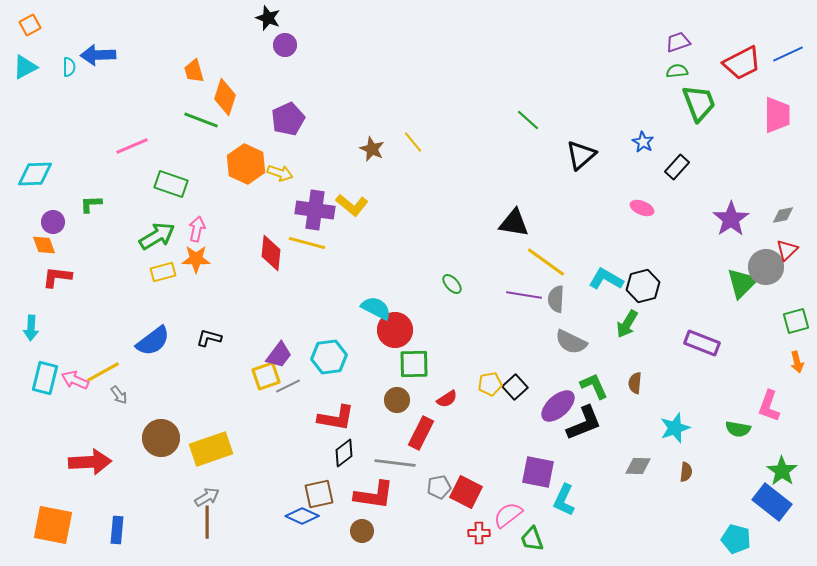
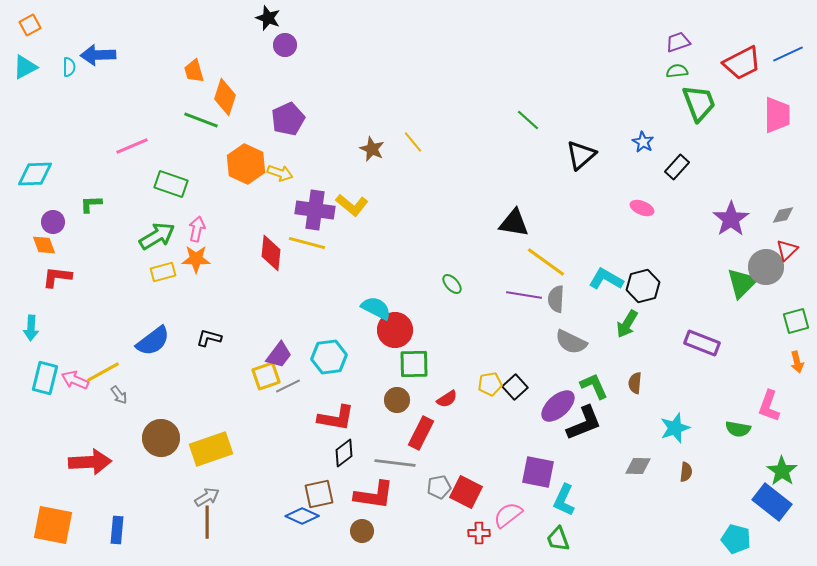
green trapezoid at (532, 539): moved 26 px right
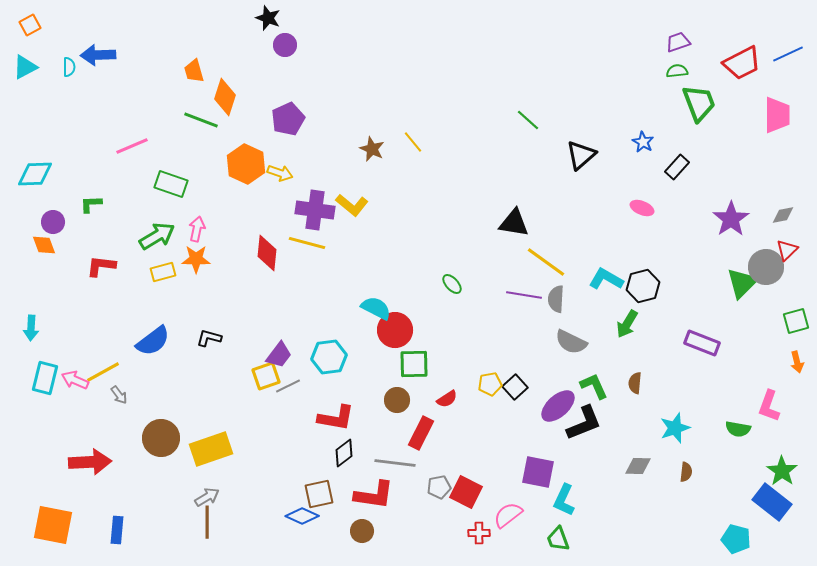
red diamond at (271, 253): moved 4 px left
red L-shape at (57, 277): moved 44 px right, 11 px up
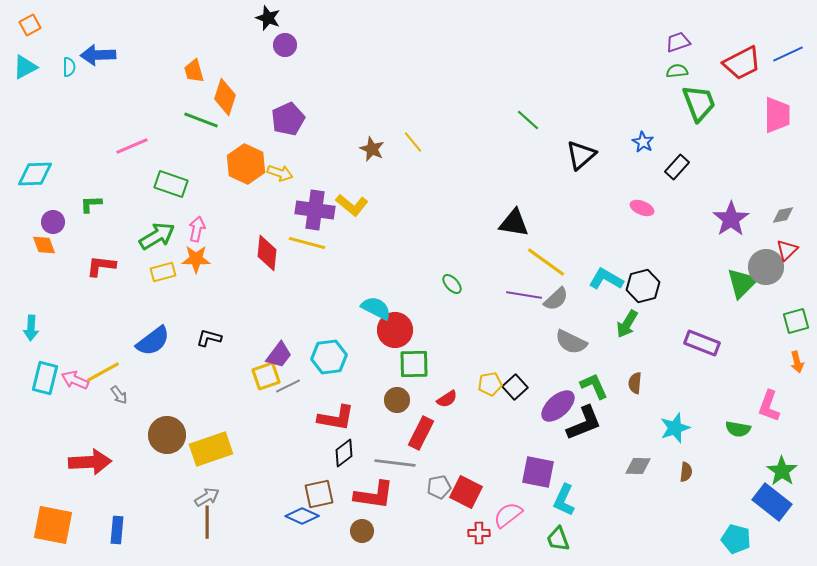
gray semicircle at (556, 299): rotated 136 degrees counterclockwise
brown circle at (161, 438): moved 6 px right, 3 px up
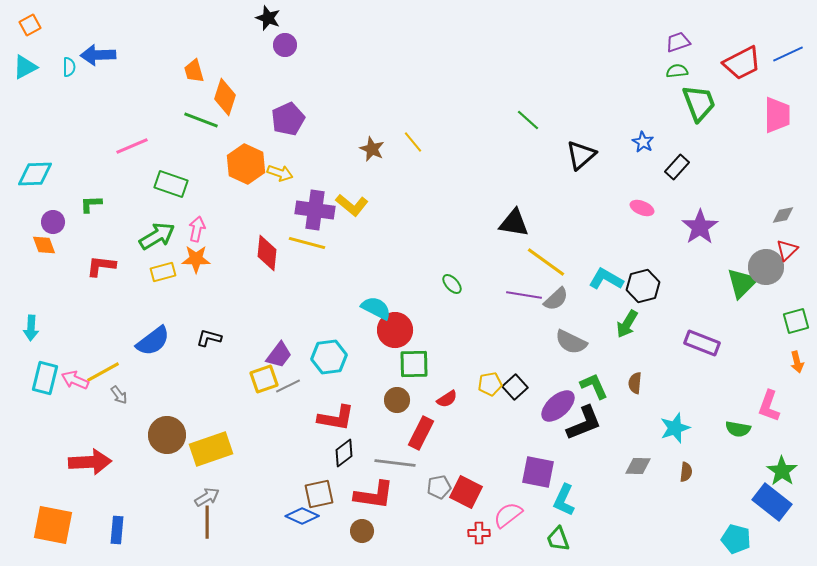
purple star at (731, 219): moved 31 px left, 8 px down
yellow square at (266, 376): moved 2 px left, 3 px down
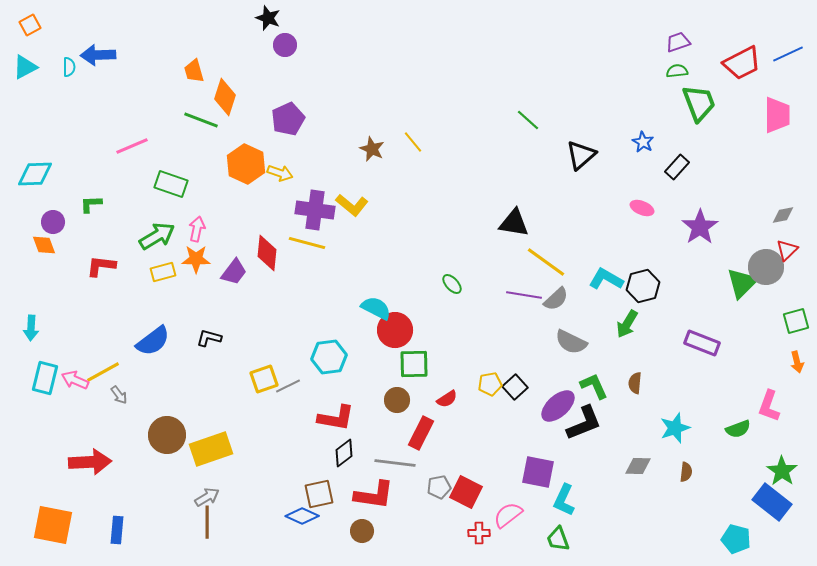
purple trapezoid at (279, 355): moved 45 px left, 83 px up
green semicircle at (738, 429): rotated 30 degrees counterclockwise
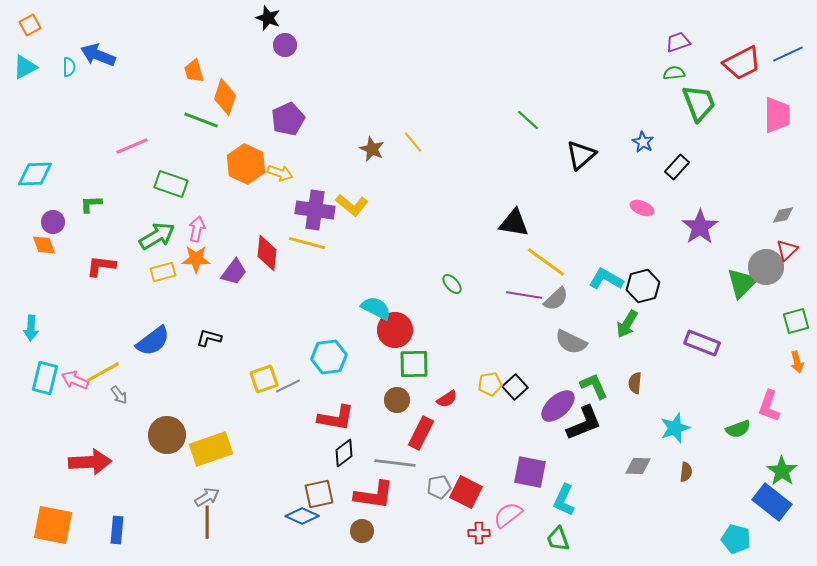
blue arrow at (98, 55): rotated 24 degrees clockwise
green semicircle at (677, 71): moved 3 px left, 2 px down
purple square at (538, 472): moved 8 px left
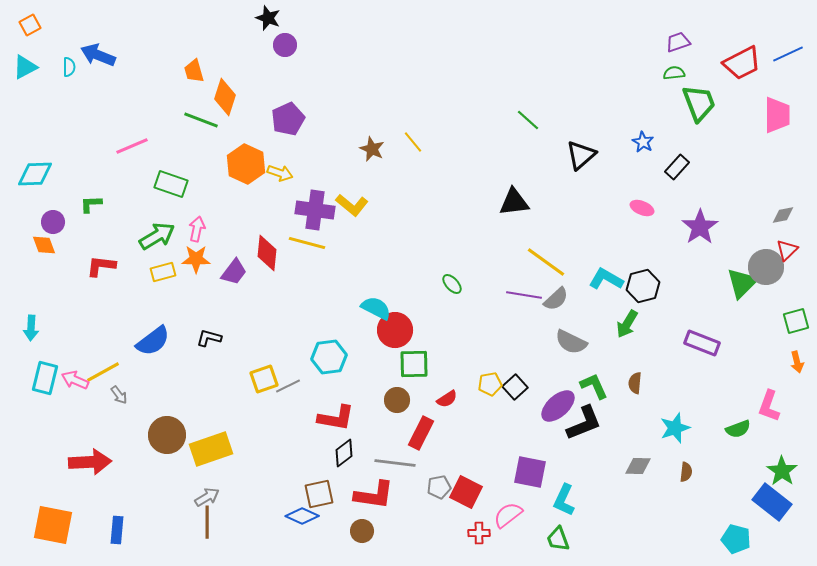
black triangle at (514, 223): moved 21 px up; rotated 16 degrees counterclockwise
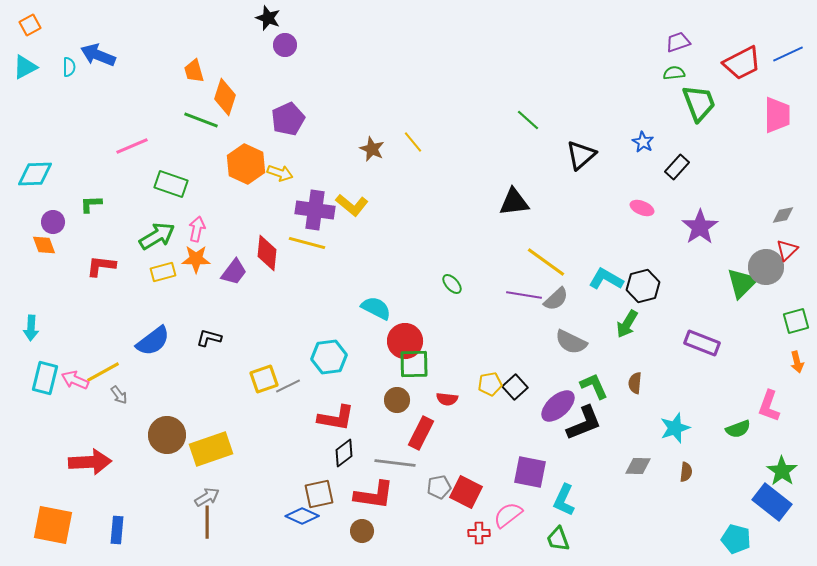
red circle at (395, 330): moved 10 px right, 11 px down
red semicircle at (447, 399): rotated 40 degrees clockwise
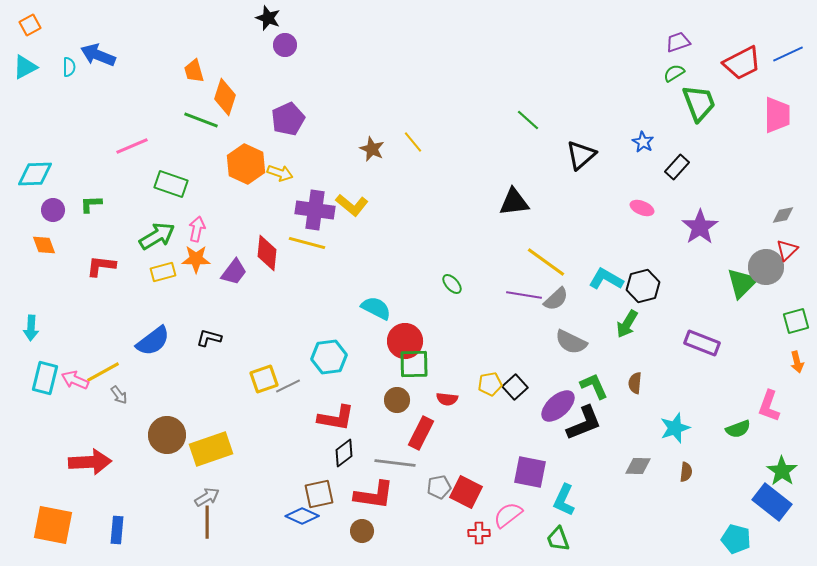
green semicircle at (674, 73): rotated 25 degrees counterclockwise
purple circle at (53, 222): moved 12 px up
